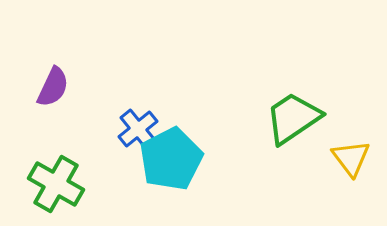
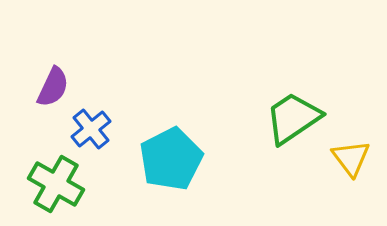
blue cross: moved 47 px left
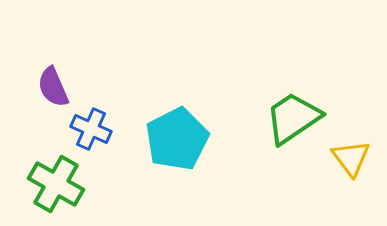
purple semicircle: rotated 132 degrees clockwise
blue cross: rotated 27 degrees counterclockwise
cyan pentagon: moved 6 px right, 20 px up
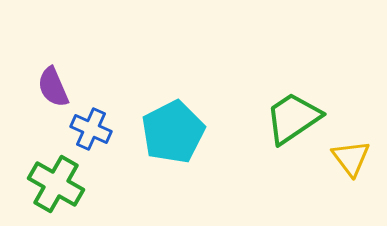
cyan pentagon: moved 4 px left, 7 px up
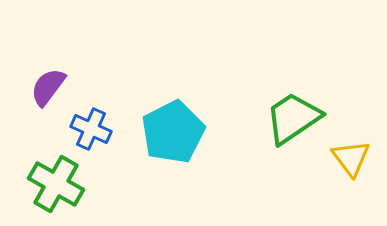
purple semicircle: moved 5 px left; rotated 60 degrees clockwise
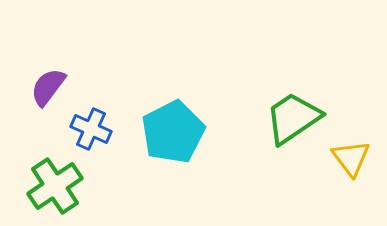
green cross: moved 1 px left, 2 px down; rotated 26 degrees clockwise
